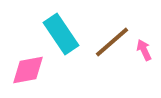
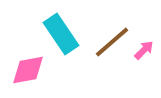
pink arrow: rotated 70 degrees clockwise
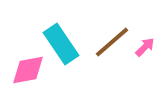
cyan rectangle: moved 10 px down
pink arrow: moved 1 px right, 3 px up
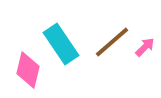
pink diamond: rotated 66 degrees counterclockwise
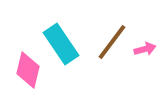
brown line: rotated 12 degrees counterclockwise
pink arrow: moved 2 px down; rotated 30 degrees clockwise
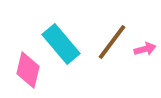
cyan rectangle: rotated 6 degrees counterclockwise
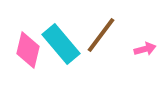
brown line: moved 11 px left, 7 px up
pink diamond: moved 20 px up
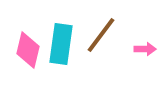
cyan rectangle: rotated 48 degrees clockwise
pink arrow: rotated 15 degrees clockwise
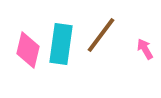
pink arrow: rotated 120 degrees counterclockwise
